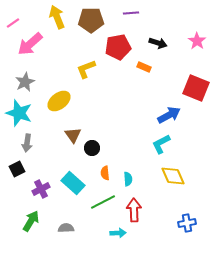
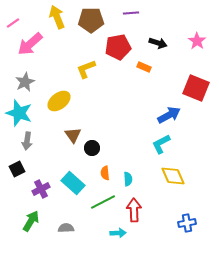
gray arrow: moved 2 px up
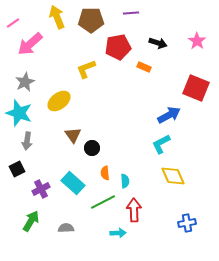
cyan semicircle: moved 3 px left, 2 px down
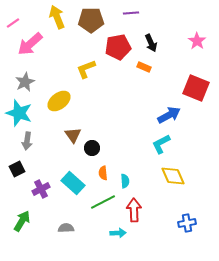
black arrow: moved 7 px left; rotated 48 degrees clockwise
orange semicircle: moved 2 px left
green arrow: moved 9 px left
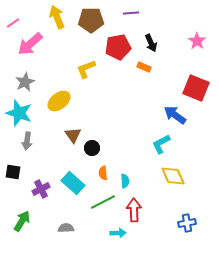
blue arrow: moved 6 px right; rotated 115 degrees counterclockwise
black square: moved 4 px left, 3 px down; rotated 35 degrees clockwise
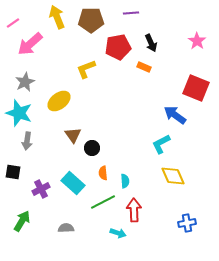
cyan arrow: rotated 21 degrees clockwise
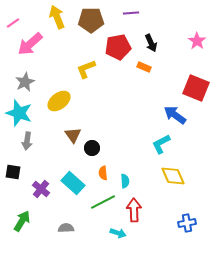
purple cross: rotated 24 degrees counterclockwise
